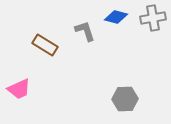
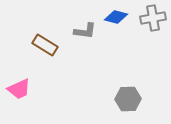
gray L-shape: rotated 115 degrees clockwise
gray hexagon: moved 3 px right
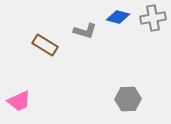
blue diamond: moved 2 px right
gray L-shape: rotated 10 degrees clockwise
pink trapezoid: moved 12 px down
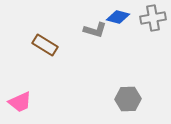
gray L-shape: moved 10 px right, 1 px up
pink trapezoid: moved 1 px right, 1 px down
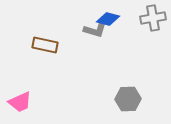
blue diamond: moved 10 px left, 2 px down
brown rectangle: rotated 20 degrees counterclockwise
